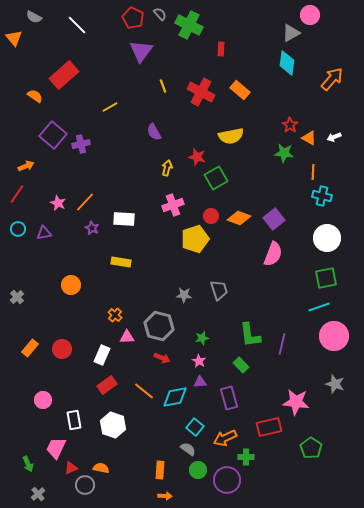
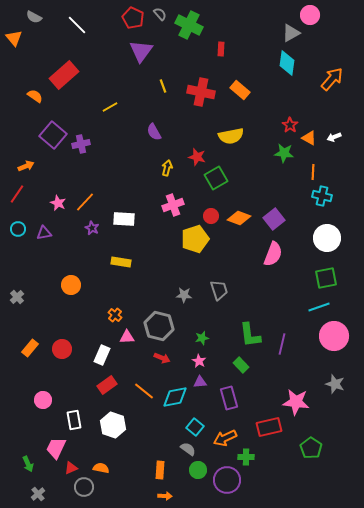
red cross at (201, 92): rotated 16 degrees counterclockwise
gray circle at (85, 485): moved 1 px left, 2 px down
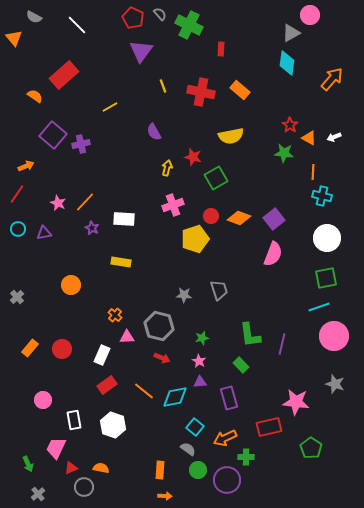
red star at (197, 157): moved 4 px left
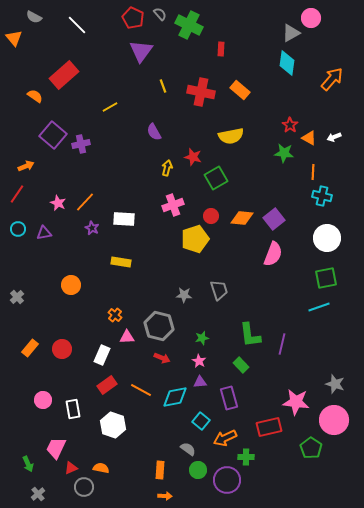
pink circle at (310, 15): moved 1 px right, 3 px down
orange diamond at (239, 218): moved 3 px right; rotated 15 degrees counterclockwise
pink circle at (334, 336): moved 84 px down
orange line at (144, 391): moved 3 px left, 1 px up; rotated 10 degrees counterclockwise
white rectangle at (74, 420): moved 1 px left, 11 px up
cyan square at (195, 427): moved 6 px right, 6 px up
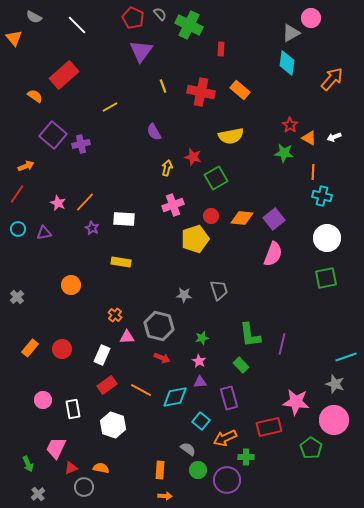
cyan line at (319, 307): moved 27 px right, 50 px down
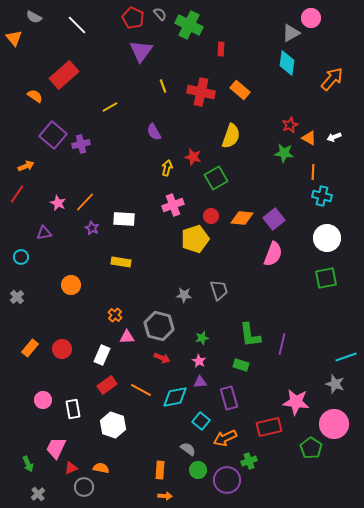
red star at (290, 125): rotated 14 degrees clockwise
yellow semicircle at (231, 136): rotated 60 degrees counterclockwise
cyan circle at (18, 229): moved 3 px right, 28 px down
green rectangle at (241, 365): rotated 28 degrees counterclockwise
pink circle at (334, 420): moved 4 px down
green cross at (246, 457): moved 3 px right, 4 px down; rotated 21 degrees counterclockwise
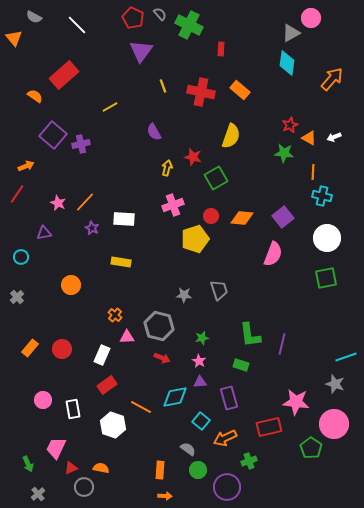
purple square at (274, 219): moved 9 px right, 2 px up
orange line at (141, 390): moved 17 px down
purple circle at (227, 480): moved 7 px down
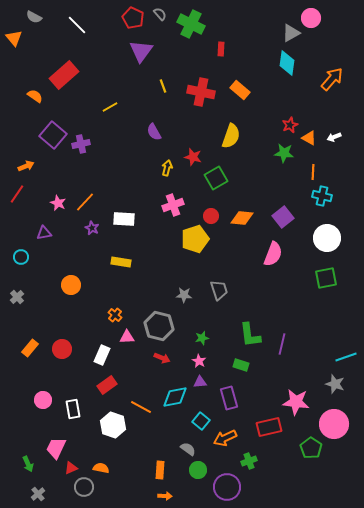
green cross at (189, 25): moved 2 px right, 1 px up
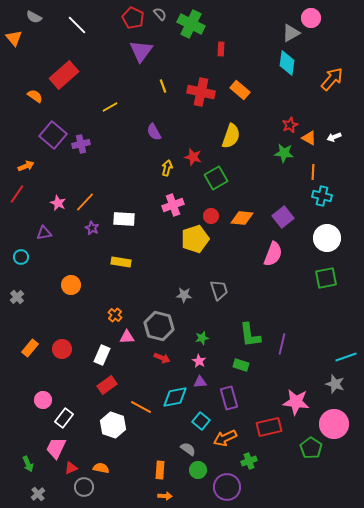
white rectangle at (73, 409): moved 9 px left, 9 px down; rotated 48 degrees clockwise
